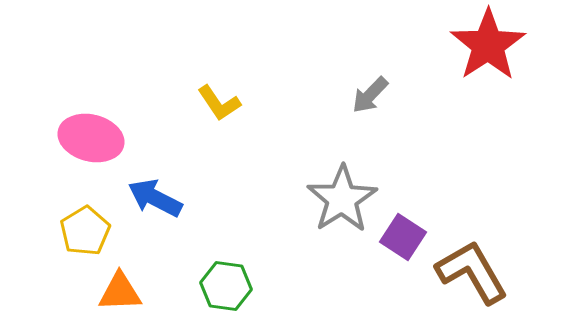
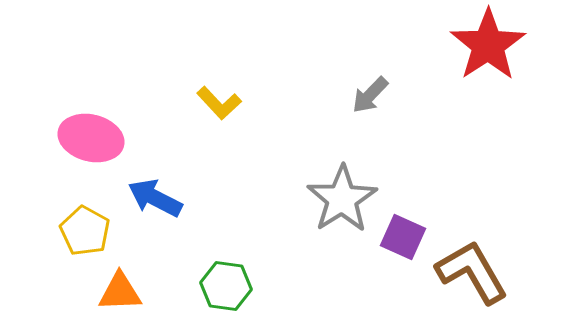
yellow L-shape: rotated 9 degrees counterclockwise
yellow pentagon: rotated 12 degrees counterclockwise
purple square: rotated 9 degrees counterclockwise
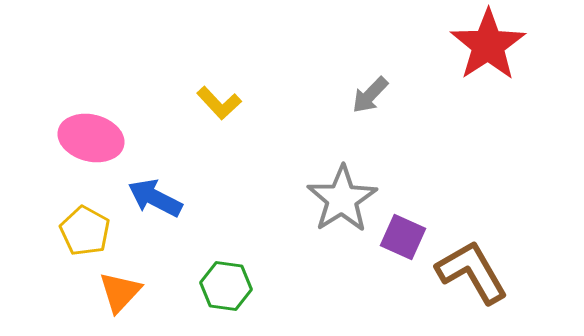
orange triangle: rotated 45 degrees counterclockwise
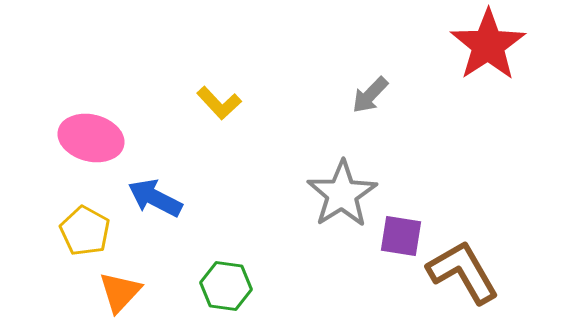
gray star: moved 5 px up
purple square: moved 2 px left, 1 px up; rotated 15 degrees counterclockwise
brown L-shape: moved 9 px left
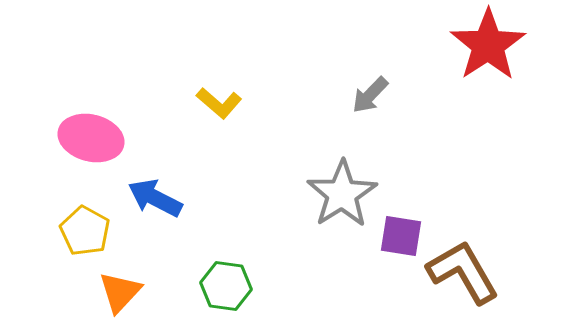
yellow L-shape: rotated 6 degrees counterclockwise
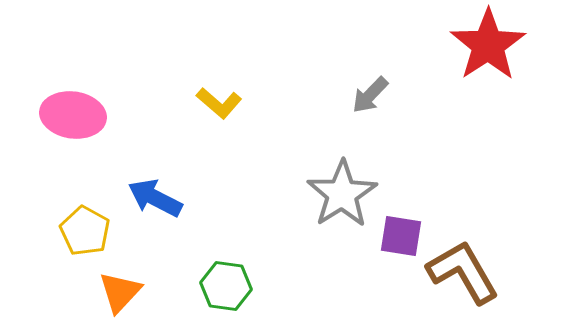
pink ellipse: moved 18 px left, 23 px up; rotated 6 degrees counterclockwise
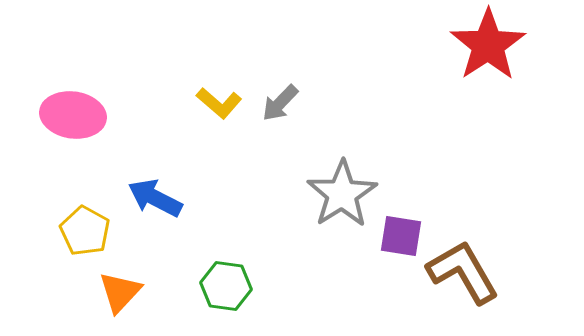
gray arrow: moved 90 px left, 8 px down
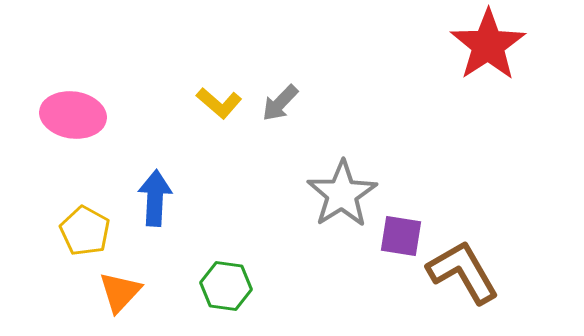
blue arrow: rotated 66 degrees clockwise
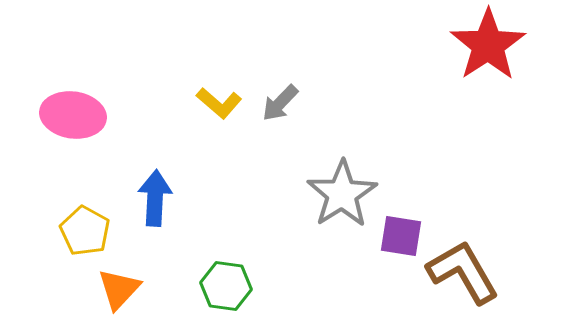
orange triangle: moved 1 px left, 3 px up
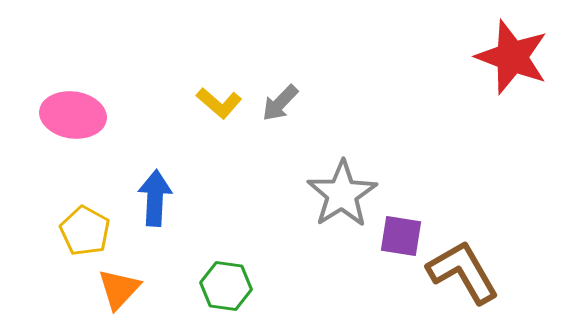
red star: moved 24 px right, 12 px down; rotated 18 degrees counterclockwise
